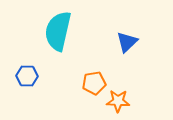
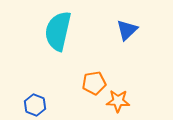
blue triangle: moved 12 px up
blue hexagon: moved 8 px right, 29 px down; rotated 20 degrees clockwise
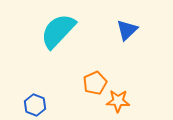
cyan semicircle: rotated 30 degrees clockwise
orange pentagon: moved 1 px right; rotated 15 degrees counterclockwise
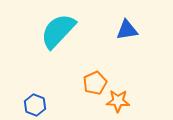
blue triangle: rotated 35 degrees clockwise
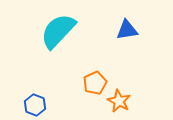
orange star: moved 1 px right; rotated 25 degrees clockwise
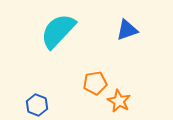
blue triangle: rotated 10 degrees counterclockwise
orange pentagon: rotated 15 degrees clockwise
blue hexagon: moved 2 px right
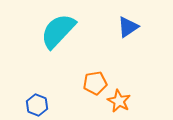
blue triangle: moved 1 px right, 3 px up; rotated 15 degrees counterclockwise
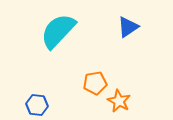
blue hexagon: rotated 15 degrees counterclockwise
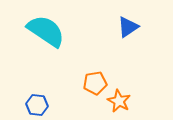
cyan semicircle: moved 12 px left; rotated 81 degrees clockwise
